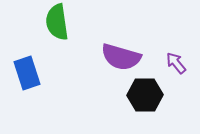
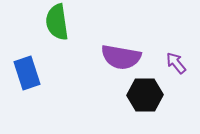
purple semicircle: rotated 6 degrees counterclockwise
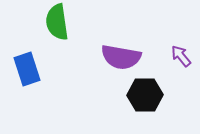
purple arrow: moved 5 px right, 7 px up
blue rectangle: moved 4 px up
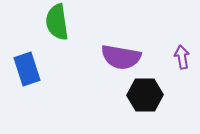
purple arrow: moved 1 px right, 1 px down; rotated 30 degrees clockwise
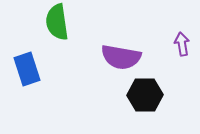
purple arrow: moved 13 px up
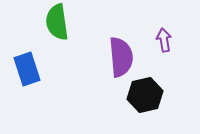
purple arrow: moved 18 px left, 4 px up
purple semicircle: rotated 105 degrees counterclockwise
black hexagon: rotated 12 degrees counterclockwise
